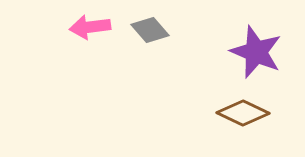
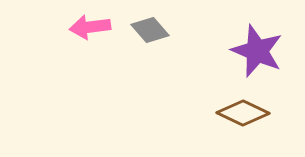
purple star: moved 1 px right, 1 px up
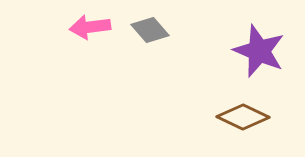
purple star: moved 2 px right
brown diamond: moved 4 px down
